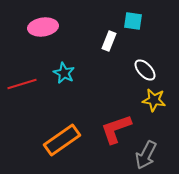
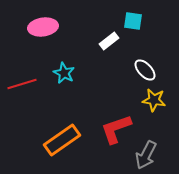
white rectangle: rotated 30 degrees clockwise
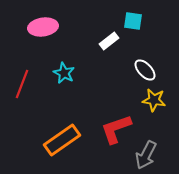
red line: rotated 52 degrees counterclockwise
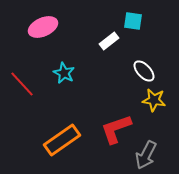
pink ellipse: rotated 16 degrees counterclockwise
white ellipse: moved 1 px left, 1 px down
red line: rotated 64 degrees counterclockwise
